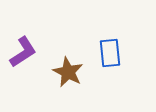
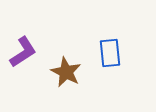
brown star: moved 2 px left
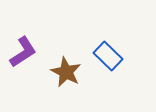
blue rectangle: moved 2 px left, 3 px down; rotated 40 degrees counterclockwise
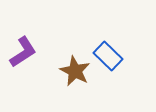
brown star: moved 9 px right, 1 px up
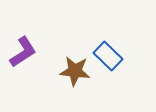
brown star: rotated 20 degrees counterclockwise
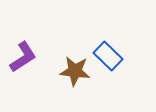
purple L-shape: moved 5 px down
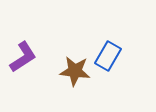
blue rectangle: rotated 76 degrees clockwise
